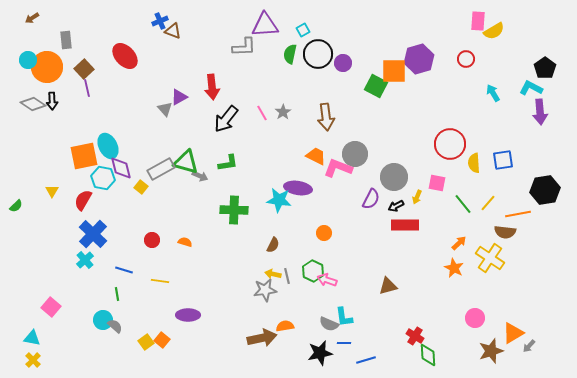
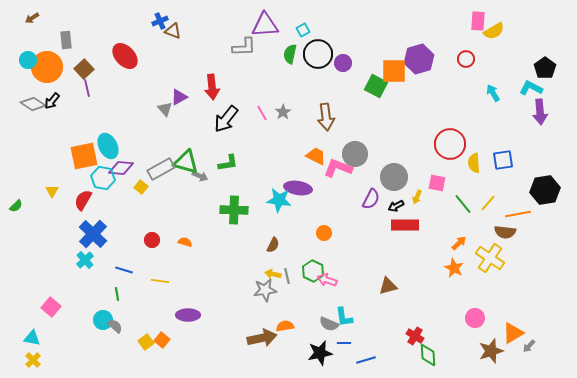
black arrow at (52, 101): rotated 42 degrees clockwise
purple diamond at (121, 168): rotated 70 degrees counterclockwise
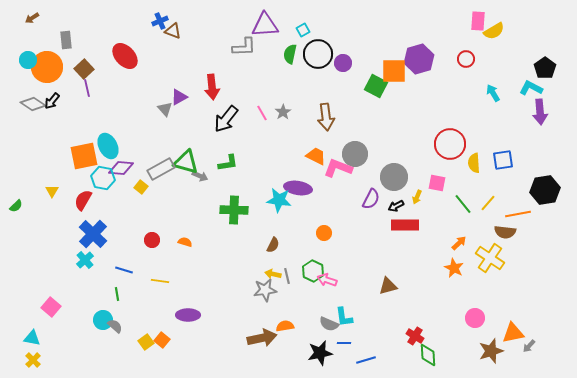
orange triangle at (513, 333): rotated 20 degrees clockwise
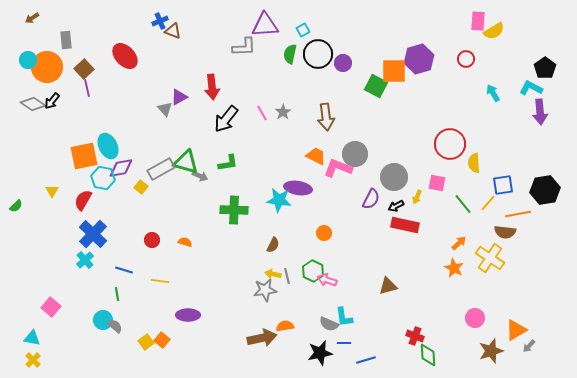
blue square at (503, 160): moved 25 px down
purple diamond at (121, 168): rotated 15 degrees counterclockwise
red rectangle at (405, 225): rotated 12 degrees clockwise
orange triangle at (513, 333): moved 3 px right, 3 px up; rotated 20 degrees counterclockwise
red cross at (415, 336): rotated 12 degrees counterclockwise
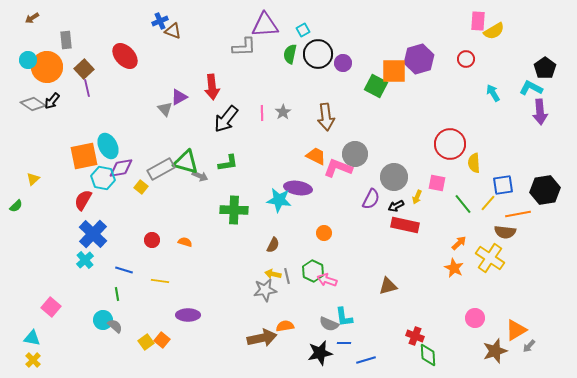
pink line at (262, 113): rotated 28 degrees clockwise
yellow triangle at (52, 191): moved 19 px left, 12 px up; rotated 16 degrees clockwise
brown star at (491, 351): moved 4 px right
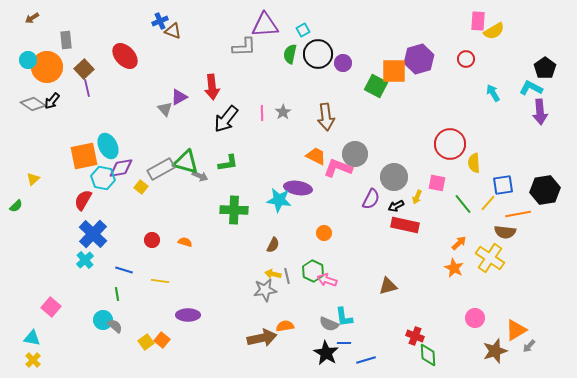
black star at (320, 353): moved 6 px right; rotated 30 degrees counterclockwise
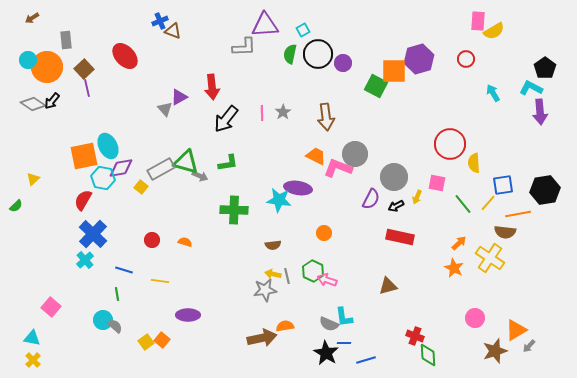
red rectangle at (405, 225): moved 5 px left, 12 px down
brown semicircle at (273, 245): rotated 56 degrees clockwise
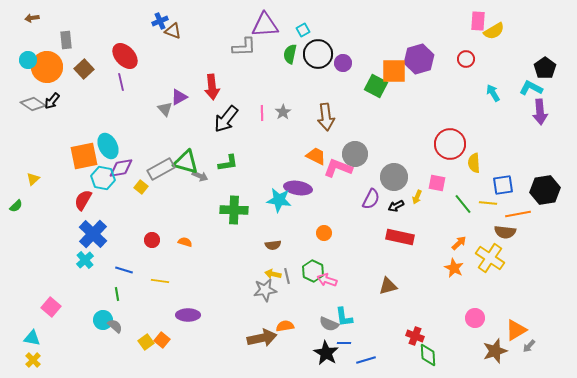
brown arrow at (32, 18): rotated 24 degrees clockwise
purple line at (87, 88): moved 34 px right, 6 px up
yellow line at (488, 203): rotated 54 degrees clockwise
